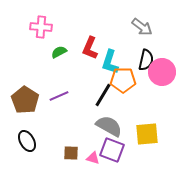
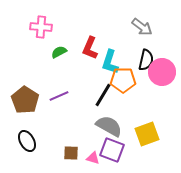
yellow square: rotated 15 degrees counterclockwise
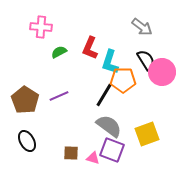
black semicircle: rotated 45 degrees counterclockwise
black line: moved 1 px right
gray semicircle: rotated 8 degrees clockwise
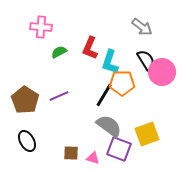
orange pentagon: moved 1 px left, 3 px down
purple square: moved 7 px right, 1 px up
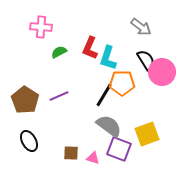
gray arrow: moved 1 px left
cyan L-shape: moved 2 px left, 4 px up
black ellipse: moved 2 px right
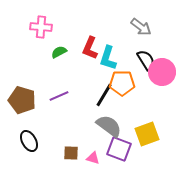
brown pentagon: moved 3 px left; rotated 16 degrees counterclockwise
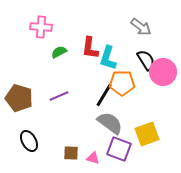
red L-shape: rotated 15 degrees counterclockwise
pink circle: moved 1 px right
brown pentagon: moved 3 px left, 2 px up
gray semicircle: moved 1 px right, 3 px up
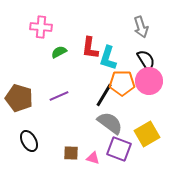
gray arrow: rotated 35 degrees clockwise
pink circle: moved 14 px left, 9 px down
yellow square: rotated 10 degrees counterclockwise
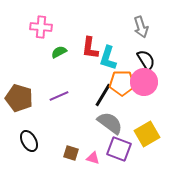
pink circle: moved 5 px left, 1 px down
black line: moved 1 px left
brown square: rotated 14 degrees clockwise
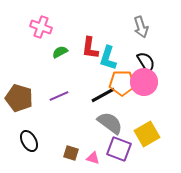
pink cross: rotated 15 degrees clockwise
green semicircle: moved 1 px right
black semicircle: moved 2 px down
black line: rotated 30 degrees clockwise
